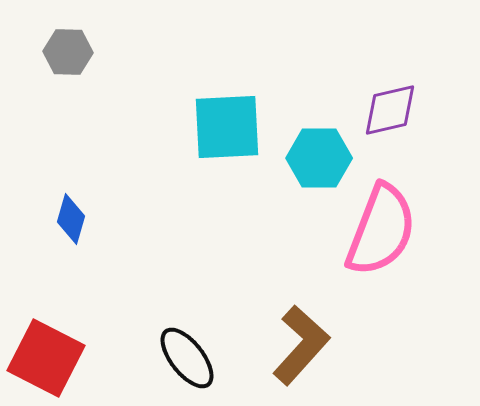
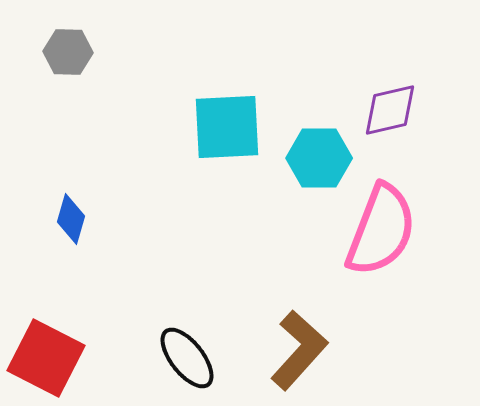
brown L-shape: moved 2 px left, 5 px down
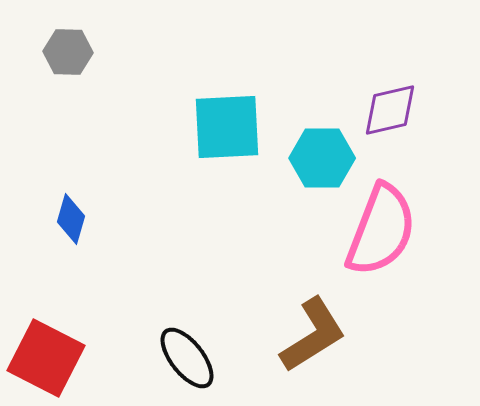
cyan hexagon: moved 3 px right
brown L-shape: moved 14 px right, 15 px up; rotated 16 degrees clockwise
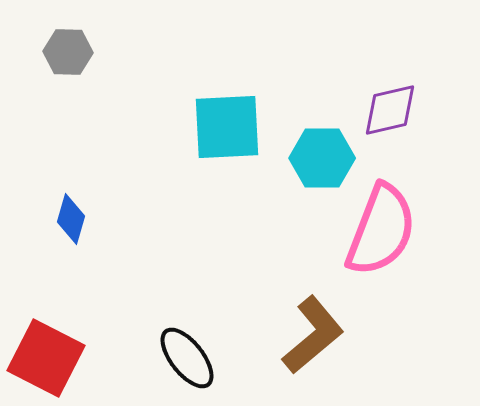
brown L-shape: rotated 8 degrees counterclockwise
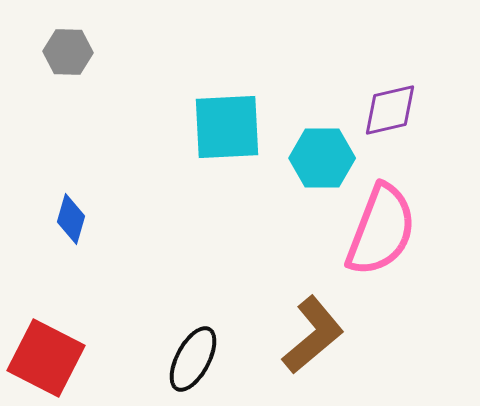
black ellipse: moved 6 px right, 1 px down; rotated 66 degrees clockwise
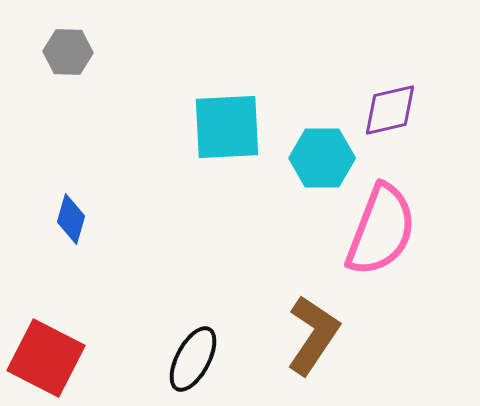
brown L-shape: rotated 16 degrees counterclockwise
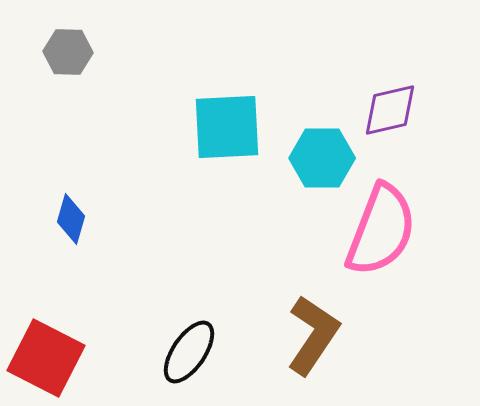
black ellipse: moved 4 px left, 7 px up; rotated 6 degrees clockwise
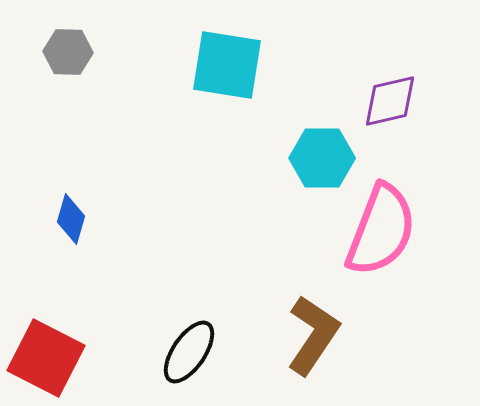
purple diamond: moved 9 px up
cyan square: moved 62 px up; rotated 12 degrees clockwise
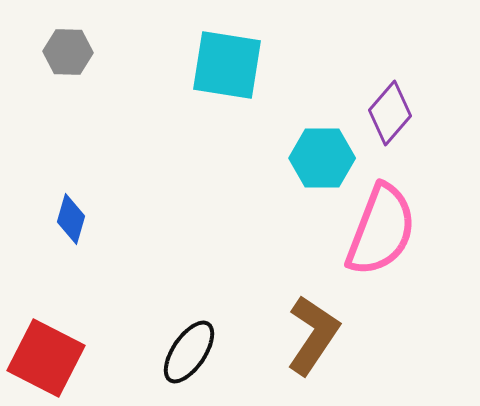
purple diamond: moved 12 px down; rotated 36 degrees counterclockwise
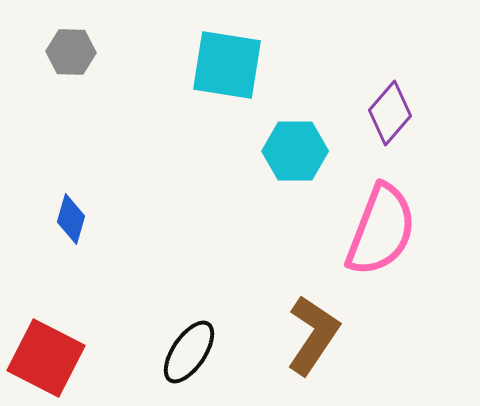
gray hexagon: moved 3 px right
cyan hexagon: moved 27 px left, 7 px up
